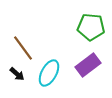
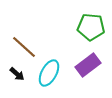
brown line: moved 1 px right, 1 px up; rotated 12 degrees counterclockwise
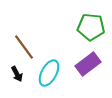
brown line: rotated 12 degrees clockwise
purple rectangle: moved 1 px up
black arrow: rotated 21 degrees clockwise
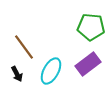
cyan ellipse: moved 2 px right, 2 px up
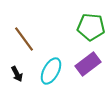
brown line: moved 8 px up
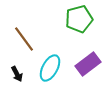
green pentagon: moved 12 px left, 8 px up; rotated 20 degrees counterclockwise
cyan ellipse: moved 1 px left, 3 px up
